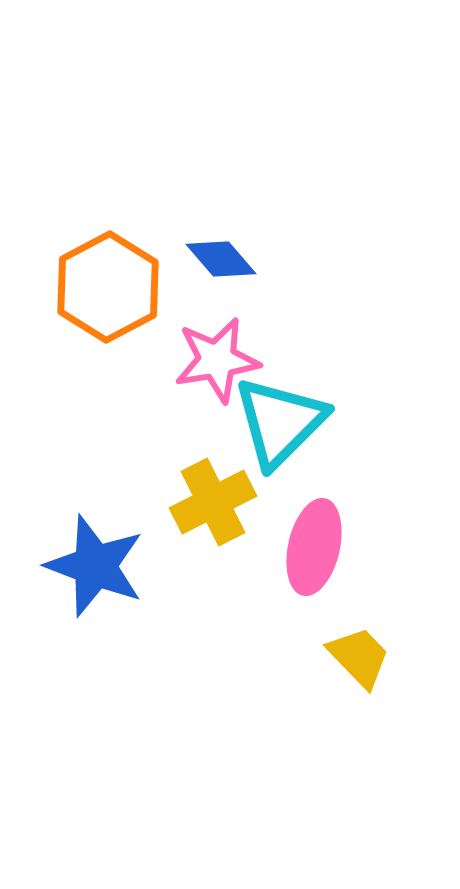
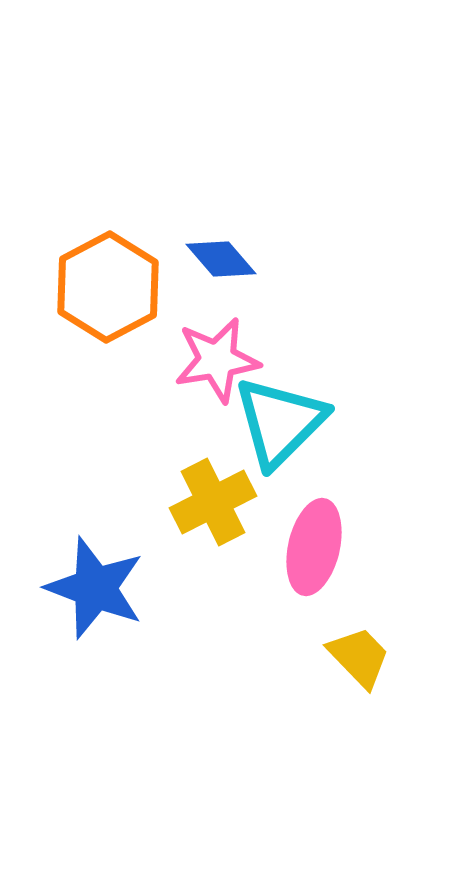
blue star: moved 22 px down
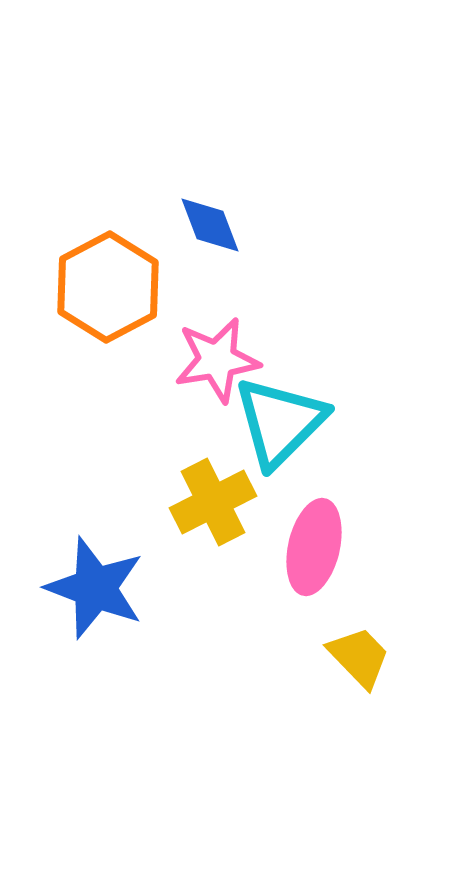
blue diamond: moved 11 px left, 34 px up; rotated 20 degrees clockwise
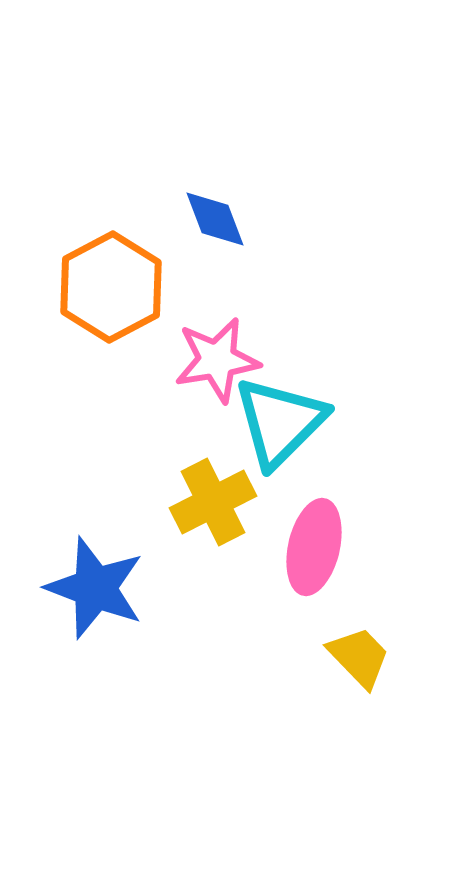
blue diamond: moved 5 px right, 6 px up
orange hexagon: moved 3 px right
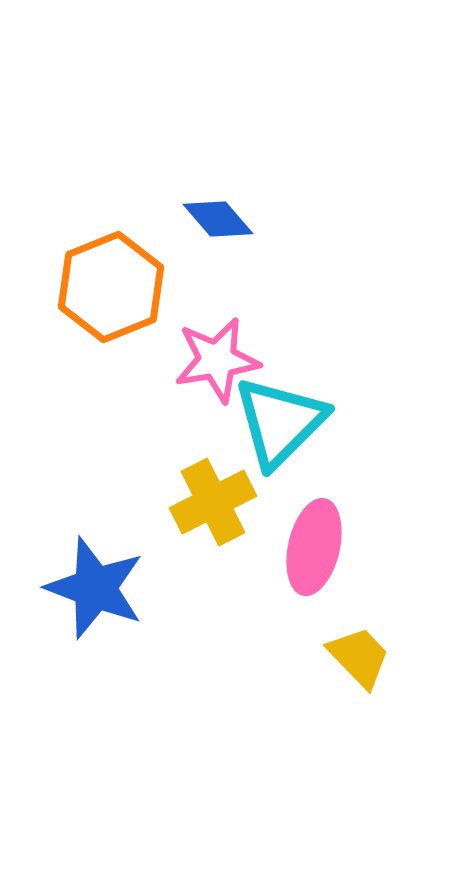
blue diamond: moved 3 px right; rotated 20 degrees counterclockwise
orange hexagon: rotated 6 degrees clockwise
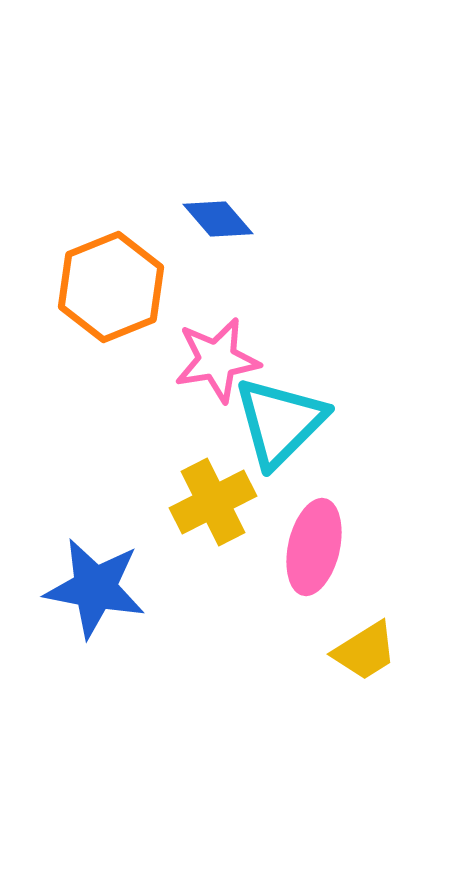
blue star: rotated 10 degrees counterclockwise
yellow trapezoid: moved 6 px right, 6 px up; rotated 102 degrees clockwise
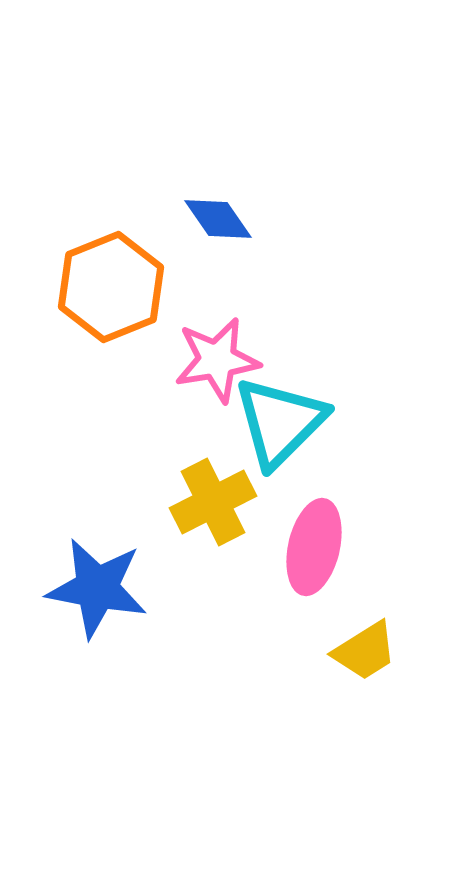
blue diamond: rotated 6 degrees clockwise
blue star: moved 2 px right
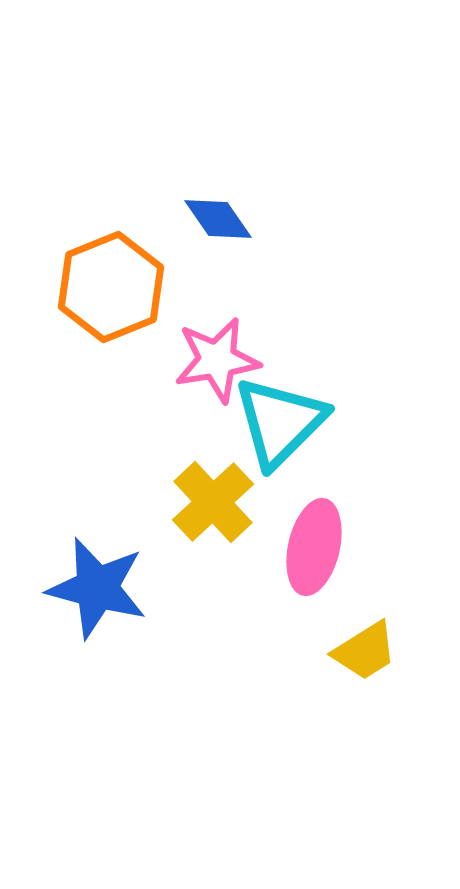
yellow cross: rotated 16 degrees counterclockwise
blue star: rotated 4 degrees clockwise
